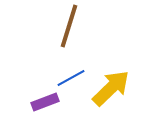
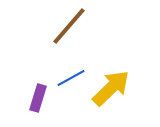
brown line: rotated 24 degrees clockwise
purple rectangle: moved 7 px left, 4 px up; rotated 52 degrees counterclockwise
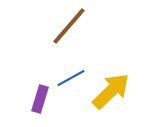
yellow arrow: moved 3 px down
purple rectangle: moved 2 px right, 1 px down
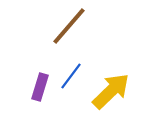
blue line: moved 2 px up; rotated 24 degrees counterclockwise
purple rectangle: moved 12 px up
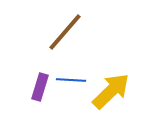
brown line: moved 4 px left, 6 px down
blue line: moved 4 px down; rotated 56 degrees clockwise
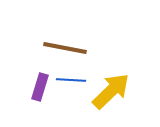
brown line: moved 16 px down; rotated 60 degrees clockwise
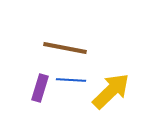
purple rectangle: moved 1 px down
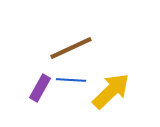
brown line: moved 6 px right; rotated 36 degrees counterclockwise
purple rectangle: rotated 12 degrees clockwise
